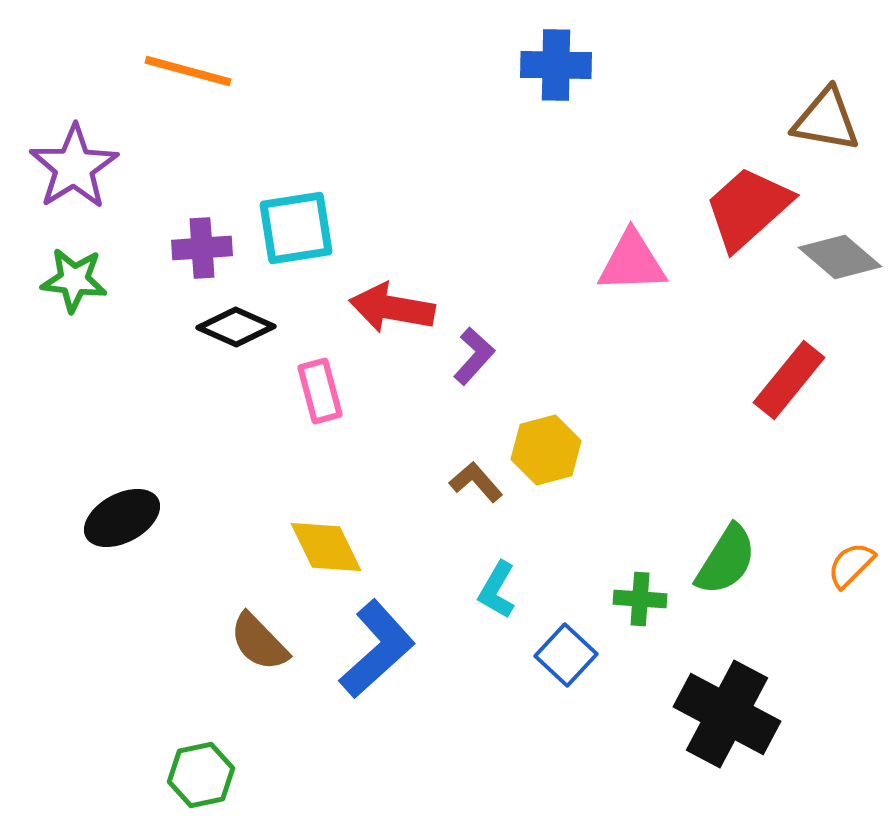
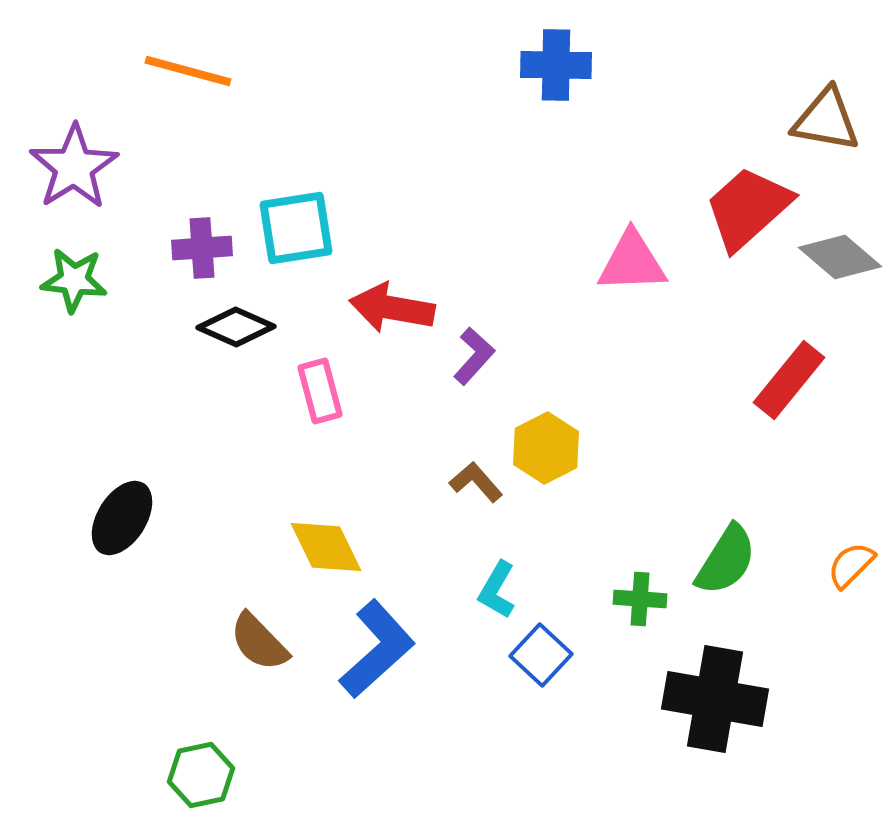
yellow hexagon: moved 2 px up; rotated 12 degrees counterclockwise
black ellipse: rotated 30 degrees counterclockwise
blue square: moved 25 px left
black cross: moved 12 px left, 15 px up; rotated 18 degrees counterclockwise
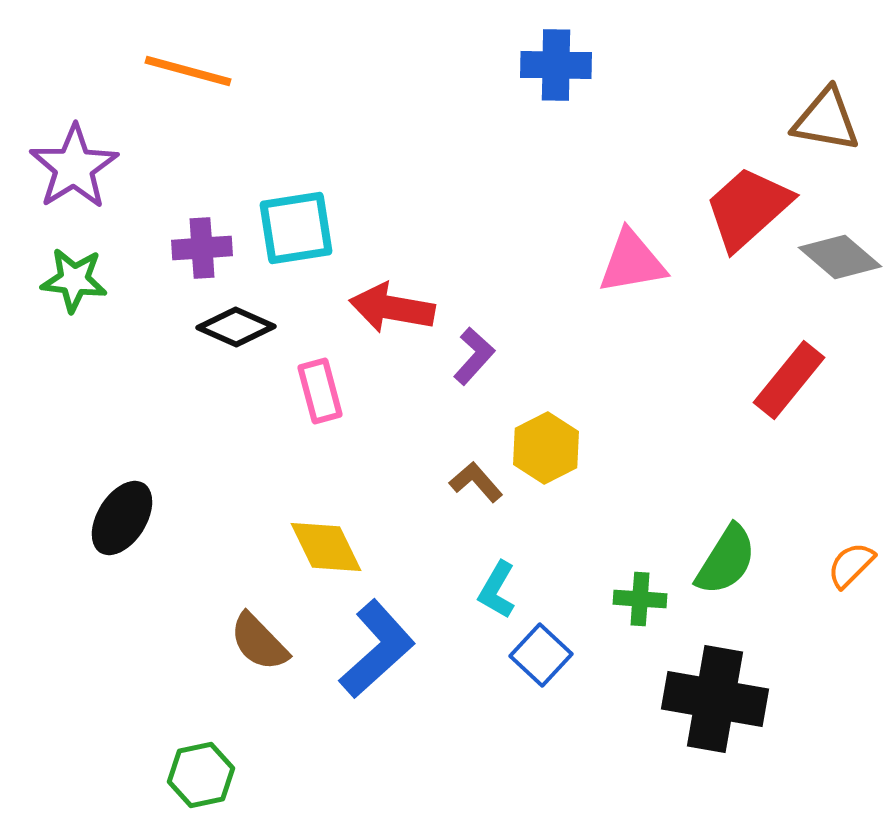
pink triangle: rotated 8 degrees counterclockwise
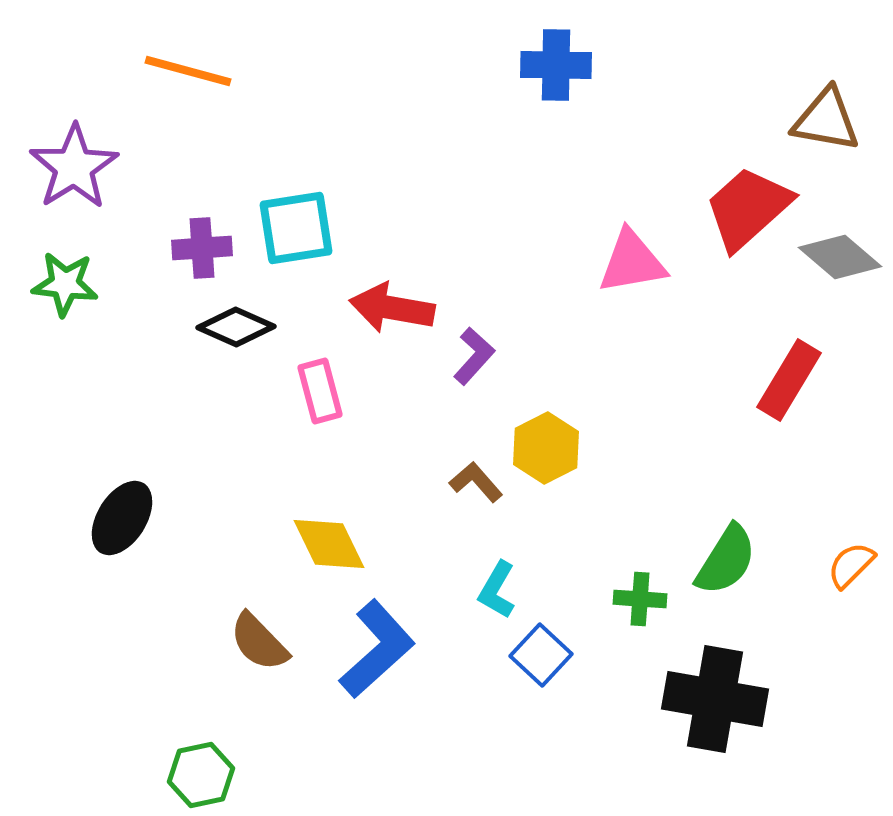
green star: moved 9 px left, 4 px down
red rectangle: rotated 8 degrees counterclockwise
yellow diamond: moved 3 px right, 3 px up
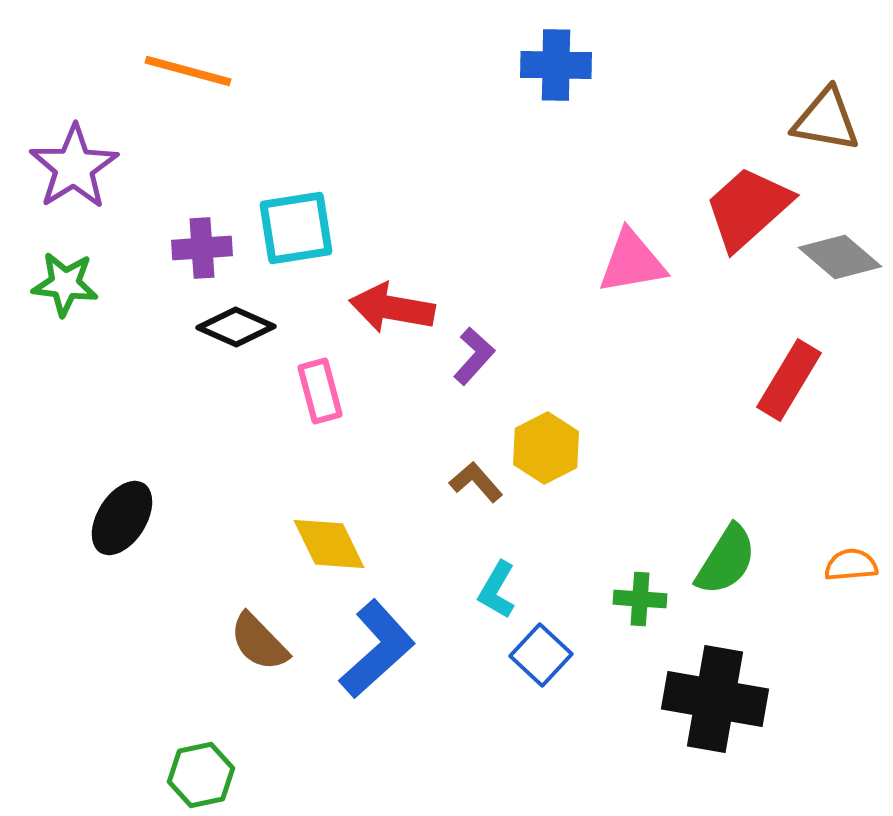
orange semicircle: rotated 40 degrees clockwise
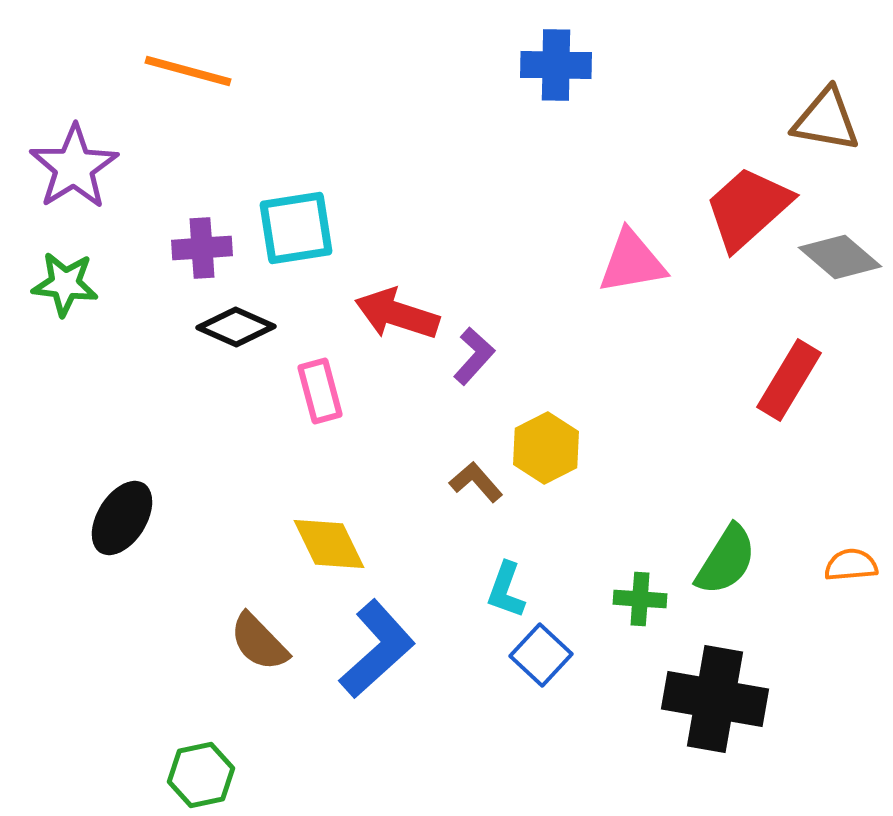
red arrow: moved 5 px right, 6 px down; rotated 8 degrees clockwise
cyan L-shape: moved 9 px right; rotated 10 degrees counterclockwise
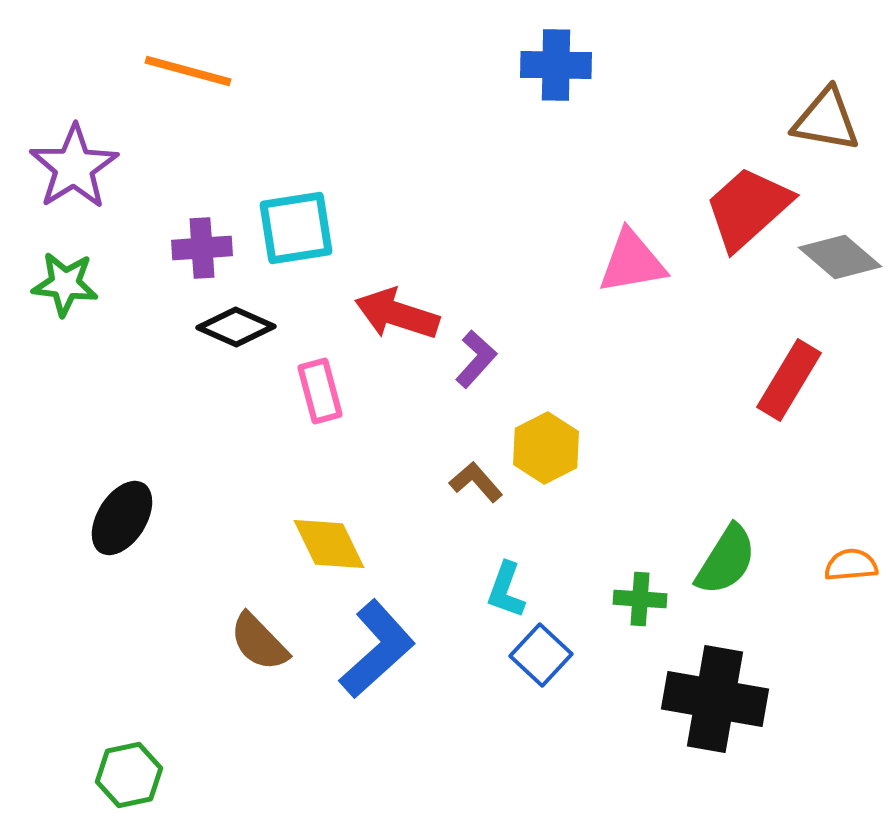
purple L-shape: moved 2 px right, 3 px down
green hexagon: moved 72 px left
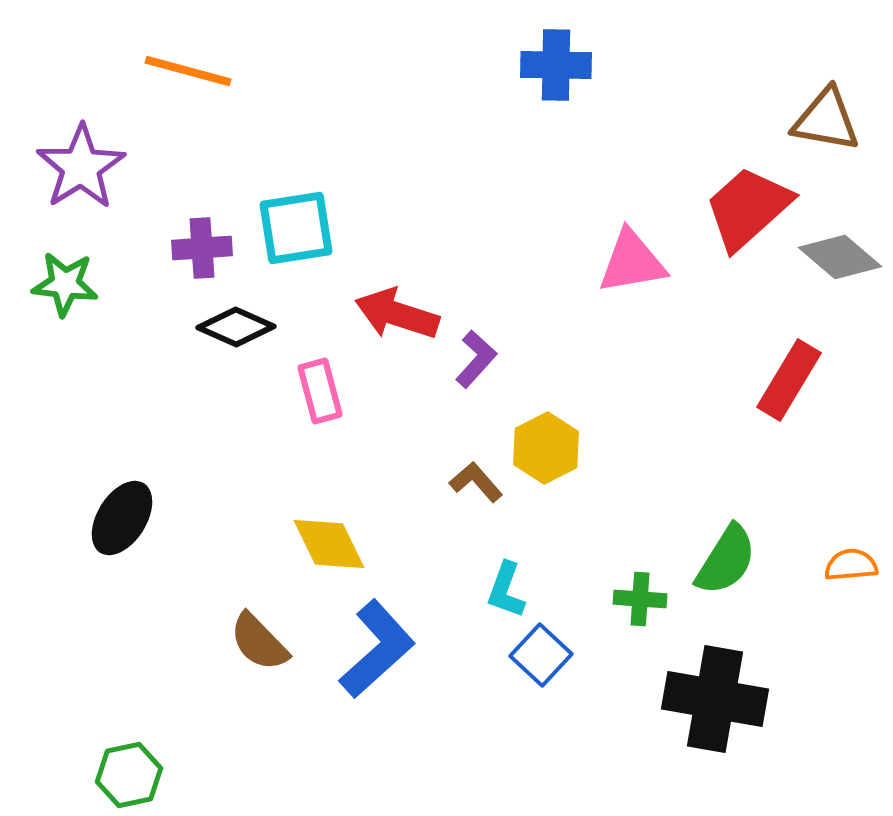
purple star: moved 7 px right
